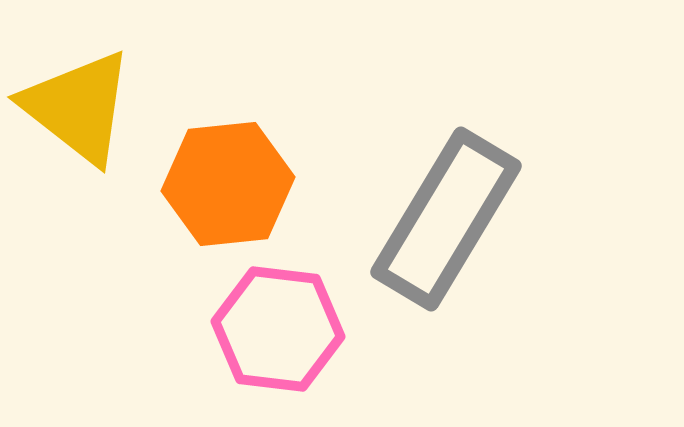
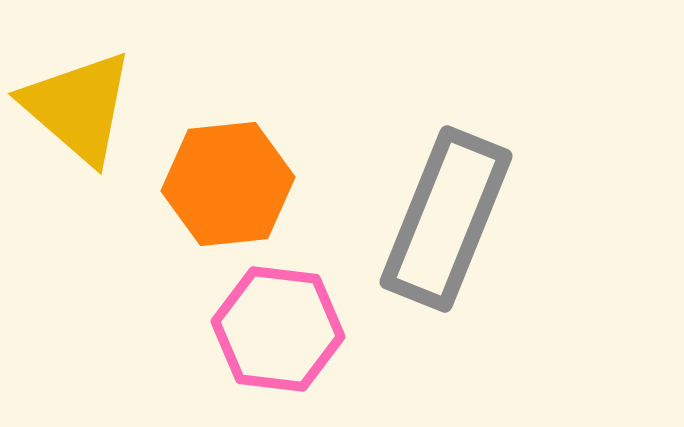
yellow triangle: rotated 3 degrees clockwise
gray rectangle: rotated 9 degrees counterclockwise
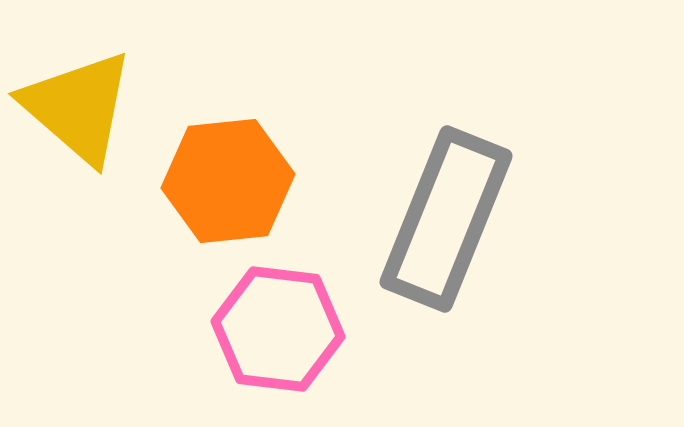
orange hexagon: moved 3 px up
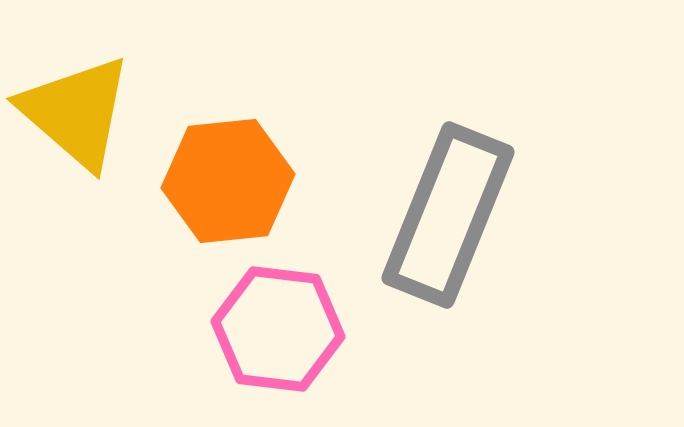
yellow triangle: moved 2 px left, 5 px down
gray rectangle: moved 2 px right, 4 px up
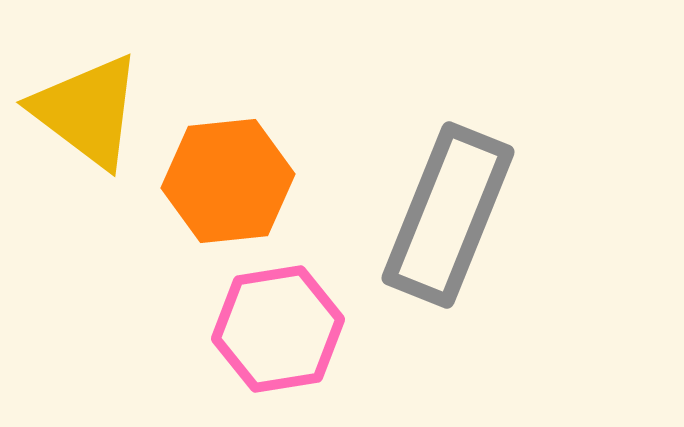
yellow triangle: moved 11 px right, 1 px up; rotated 4 degrees counterclockwise
pink hexagon: rotated 16 degrees counterclockwise
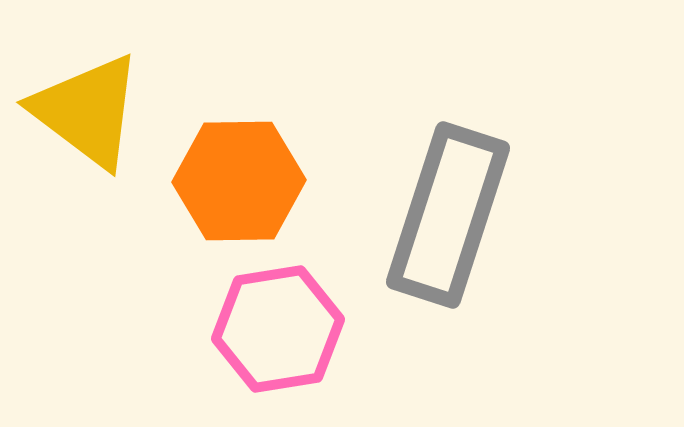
orange hexagon: moved 11 px right; rotated 5 degrees clockwise
gray rectangle: rotated 4 degrees counterclockwise
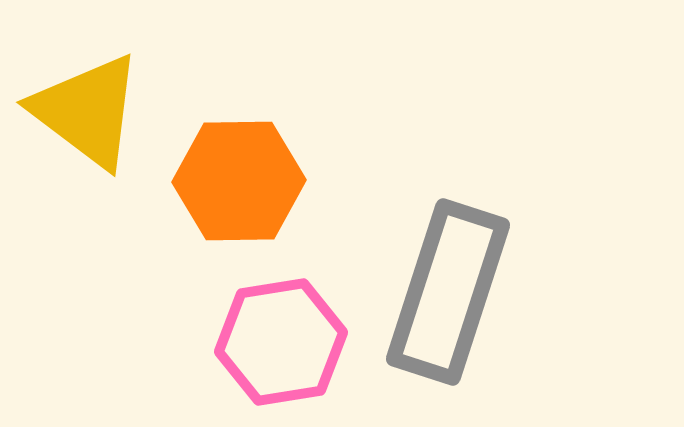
gray rectangle: moved 77 px down
pink hexagon: moved 3 px right, 13 px down
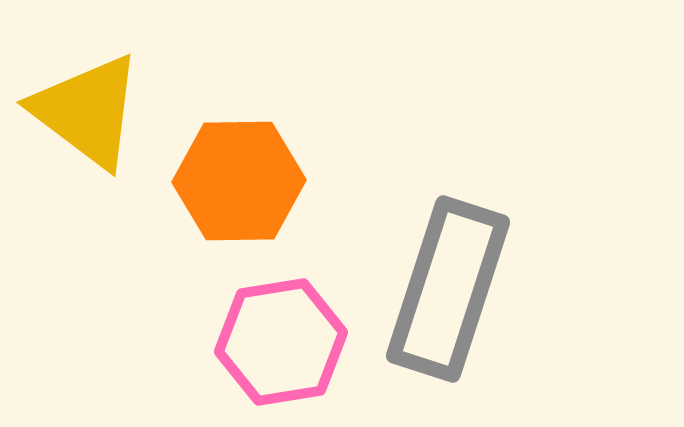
gray rectangle: moved 3 px up
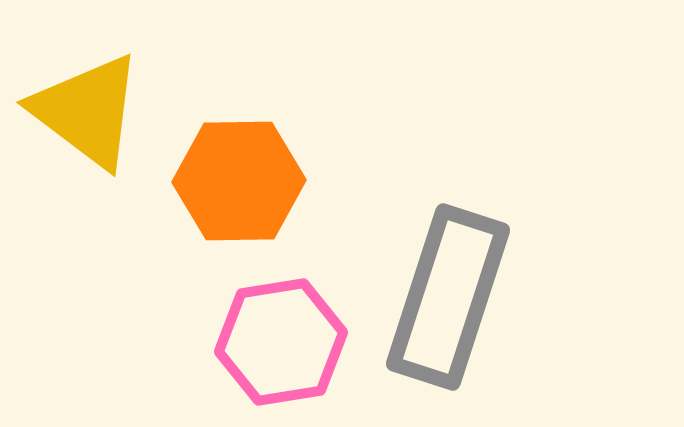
gray rectangle: moved 8 px down
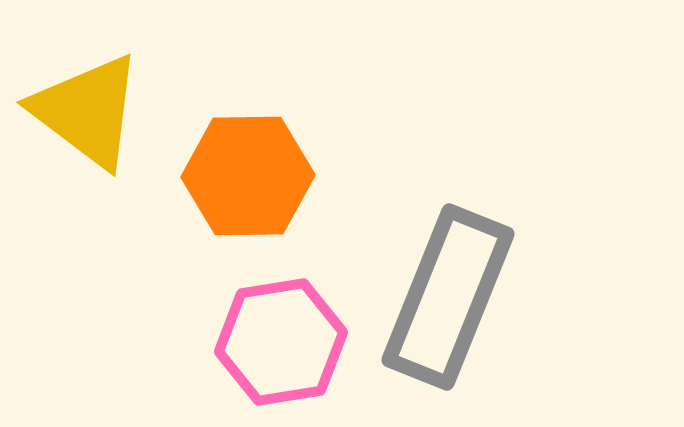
orange hexagon: moved 9 px right, 5 px up
gray rectangle: rotated 4 degrees clockwise
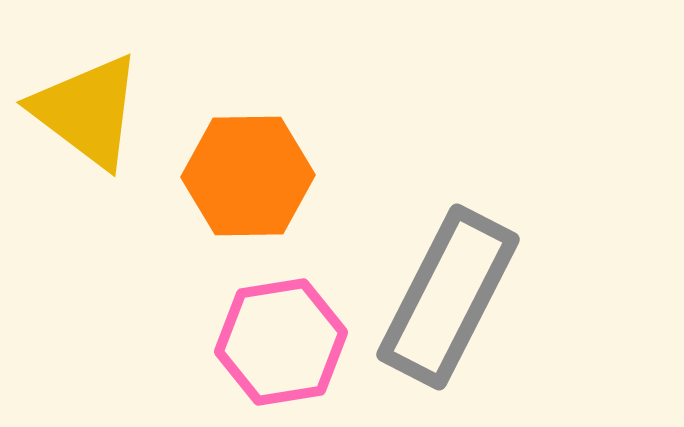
gray rectangle: rotated 5 degrees clockwise
